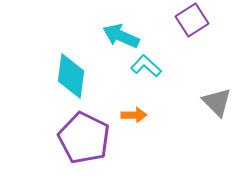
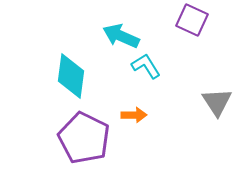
purple square: rotated 32 degrees counterclockwise
cyan L-shape: rotated 16 degrees clockwise
gray triangle: rotated 12 degrees clockwise
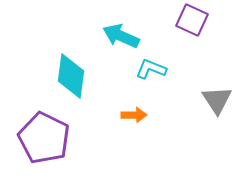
cyan L-shape: moved 5 px right, 3 px down; rotated 36 degrees counterclockwise
gray triangle: moved 2 px up
purple pentagon: moved 40 px left
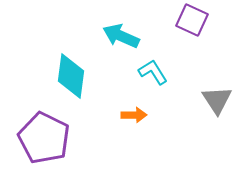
cyan L-shape: moved 2 px right, 3 px down; rotated 36 degrees clockwise
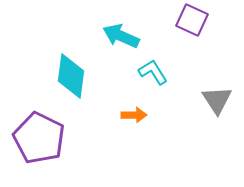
purple pentagon: moved 5 px left
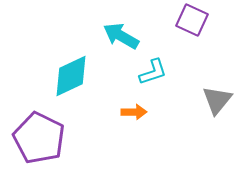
cyan arrow: rotated 6 degrees clockwise
cyan L-shape: rotated 104 degrees clockwise
cyan diamond: rotated 57 degrees clockwise
gray triangle: rotated 12 degrees clockwise
orange arrow: moved 3 px up
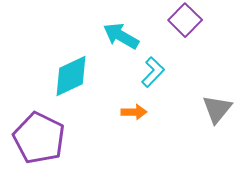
purple square: moved 7 px left; rotated 20 degrees clockwise
cyan L-shape: rotated 28 degrees counterclockwise
gray triangle: moved 9 px down
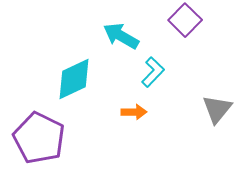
cyan diamond: moved 3 px right, 3 px down
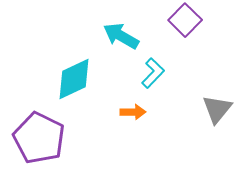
cyan L-shape: moved 1 px down
orange arrow: moved 1 px left
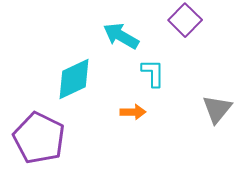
cyan L-shape: rotated 44 degrees counterclockwise
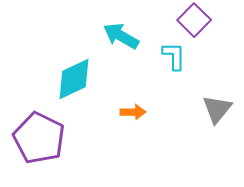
purple square: moved 9 px right
cyan L-shape: moved 21 px right, 17 px up
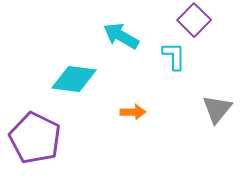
cyan diamond: rotated 33 degrees clockwise
purple pentagon: moved 4 px left
